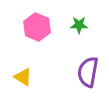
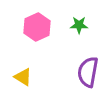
pink hexagon: rotated 12 degrees clockwise
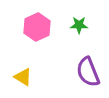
purple semicircle: rotated 32 degrees counterclockwise
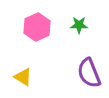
purple semicircle: moved 1 px right, 1 px down
